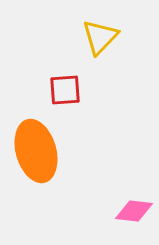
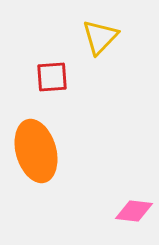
red square: moved 13 px left, 13 px up
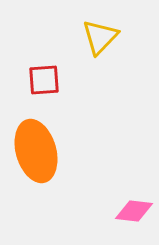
red square: moved 8 px left, 3 px down
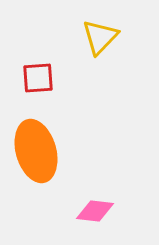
red square: moved 6 px left, 2 px up
pink diamond: moved 39 px left
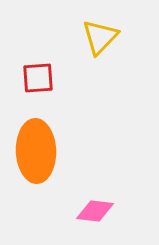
orange ellipse: rotated 14 degrees clockwise
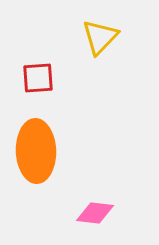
pink diamond: moved 2 px down
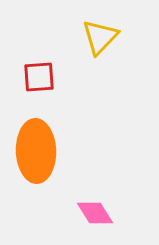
red square: moved 1 px right, 1 px up
pink diamond: rotated 51 degrees clockwise
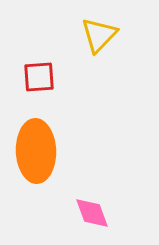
yellow triangle: moved 1 px left, 2 px up
pink diamond: moved 3 px left; rotated 12 degrees clockwise
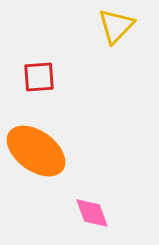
yellow triangle: moved 17 px right, 9 px up
orange ellipse: rotated 52 degrees counterclockwise
